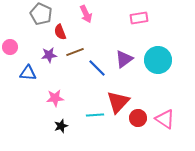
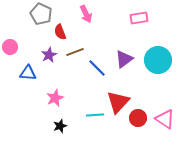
purple star: rotated 21 degrees counterclockwise
pink star: rotated 18 degrees counterclockwise
black star: moved 1 px left
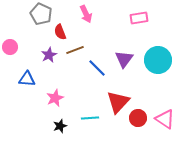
brown line: moved 2 px up
purple triangle: rotated 18 degrees counterclockwise
blue triangle: moved 1 px left, 6 px down
cyan line: moved 5 px left, 3 px down
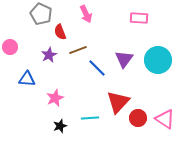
pink rectangle: rotated 12 degrees clockwise
brown line: moved 3 px right
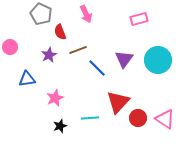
pink rectangle: moved 1 px down; rotated 18 degrees counterclockwise
blue triangle: rotated 12 degrees counterclockwise
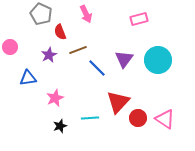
blue triangle: moved 1 px right, 1 px up
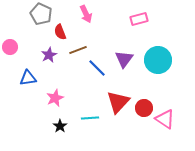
red circle: moved 6 px right, 10 px up
black star: rotated 16 degrees counterclockwise
